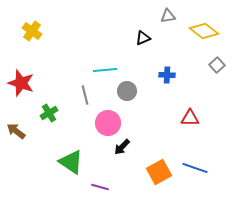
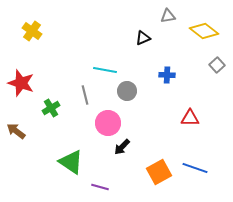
cyan line: rotated 15 degrees clockwise
green cross: moved 2 px right, 5 px up
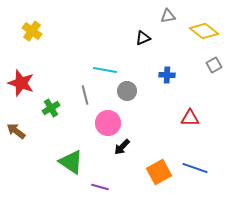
gray square: moved 3 px left; rotated 14 degrees clockwise
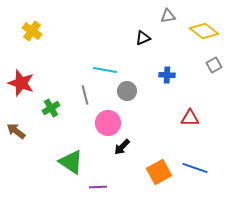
purple line: moved 2 px left; rotated 18 degrees counterclockwise
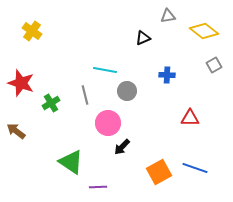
green cross: moved 5 px up
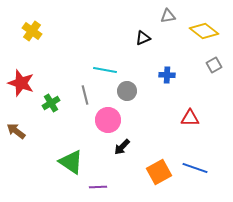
pink circle: moved 3 px up
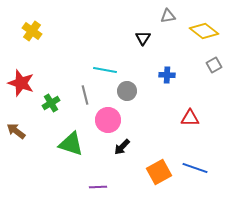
black triangle: rotated 35 degrees counterclockwise
green triangle: moved 18 px up; rotated 16 degrees counterclockwise
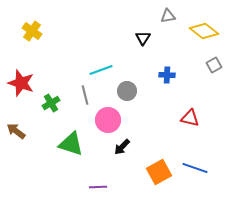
cyan line: moved 4 px left; rotated 30 degrees counterclockwise
red triangle: rotated 12 degrees clockwise
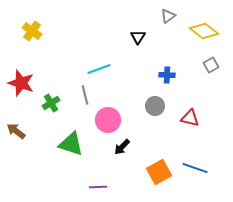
gray triangle: rotated 28 degrees counterclockwise
black triangle: moved 5 px left, 1 px up
gray square: moved 3 px left
cyan line: moved 2 px left, 1 px up
gray circle: moved 28 px right, 15 px down
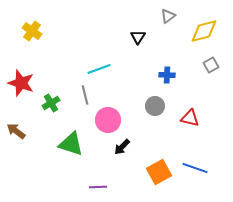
yellow diamond: rotated 52 degrees counterclockwise
